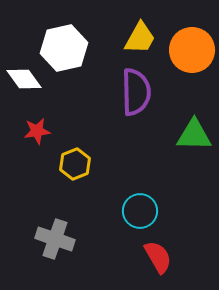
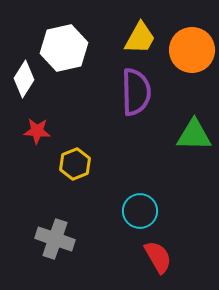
white diamond: rotated 69 degrees clockwise
red star: rotated 12 degrees clockwise
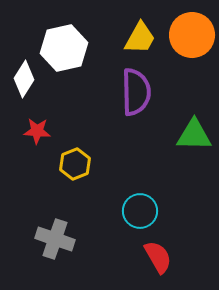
orange circle: moved 15 px up
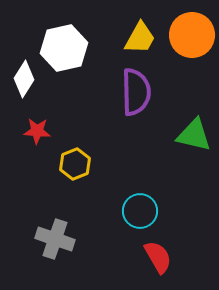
green triangle: rotated 12 degrees clockwise
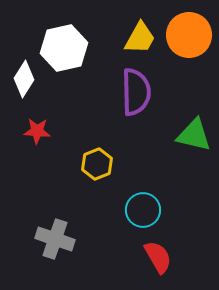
orange circle: moved 3 px left
yellow hexagon: moved 22 px right
cyan circle: moved 3 px right, 1 px up
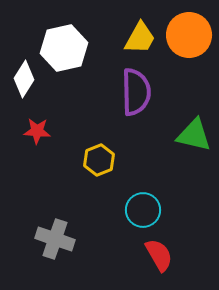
yellow hexagon: moved 2 px right, 4 px up
red semicircle: moved 1 px right, 2 px up
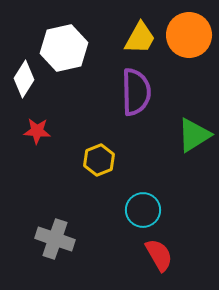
green triangle: rotated 45 degrees counterclockwise
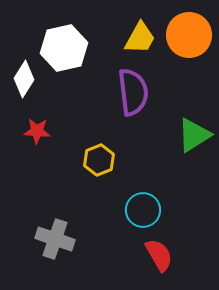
purple semicircle: moved 3 px left; rotated 6 degrees counterclockwise
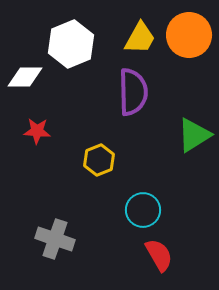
white hexagon: moved 7 px right, 4 px up; rotated 9 degrees counterclockwise
white diamond: moved 1 px right, 2 px up; rotated 57 degrees clockwise
purple semicircle: rotated 6 degrees clockwise
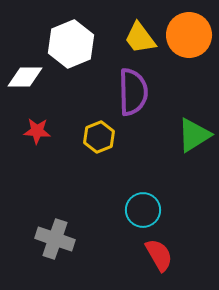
yellow trapezoid: rotated 114 degrees clockwise
yellow hexagon: moved 23 px up
